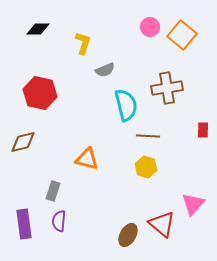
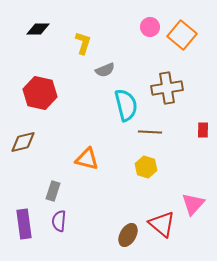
brown line: moved 2 px right, 4 px up
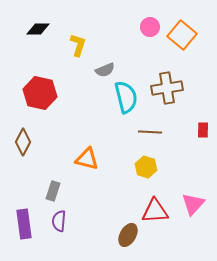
yellow L-shape: moved 5 px left, 2 px down
cyan semicircle: moved 8 px up
brown diamond: rotated 48 degrees counterclockwise
red triangle: moved 7 px left, 13 px up; rotated 44 degrees counterclockwise
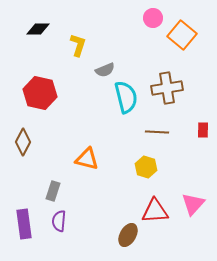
pink circle: moved 3 px right, 9 px up
brown line: moved 7 px right
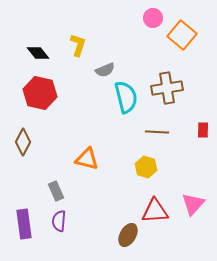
black diamond: moved 24 px down; rotated 50 degrees clockwise
gray rectangle: moved 3 px right; rotated 42 degrees counterclockwise
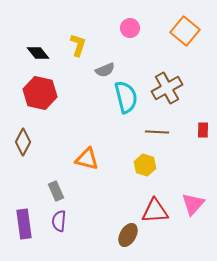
pink circle: moved 23 px left, 10 px down
orange square: moved 3 px right, 4 px up
brown cross: rotated 20 degrees counterclockwise
yellow hexagon: moved 1 px left, 2 px up
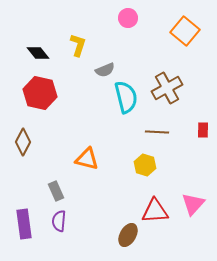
pink circle: moved 2 px left, 10 px up
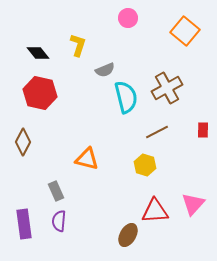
brown line: rotated 30 degrees counterclockwise
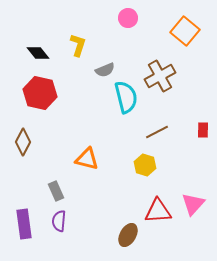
brown cross: moved 7 px left, 12 px up
red triangle: moved 3 px right
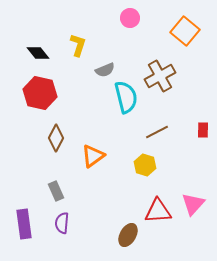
pink circle: moved 2 px right
brown diamond: moved 33 px right, 4 px up
orange triangle: moved 6 px right, 3 px up; rotated 50 degrees counterclockwise
purple semicircle: moved 3 px right, 2 px down
